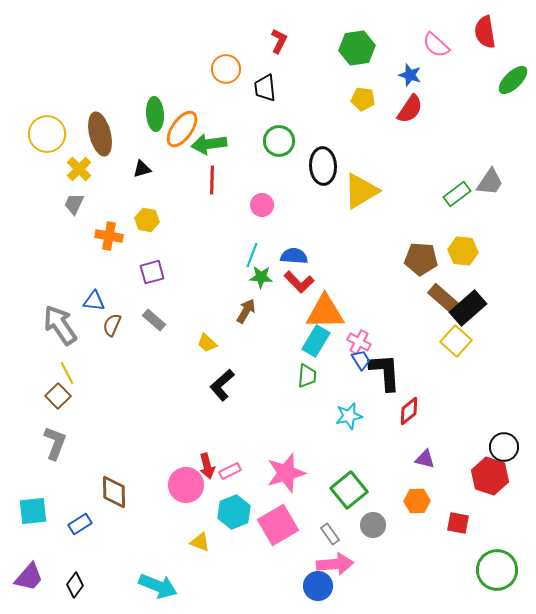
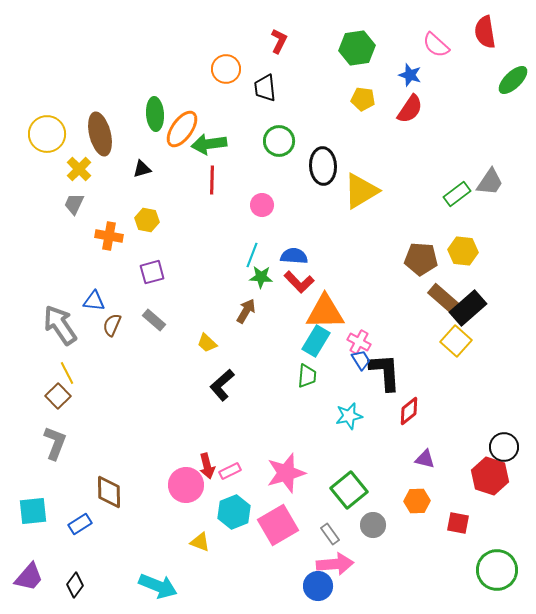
brown diamond at (114, 492): moved 5 px left
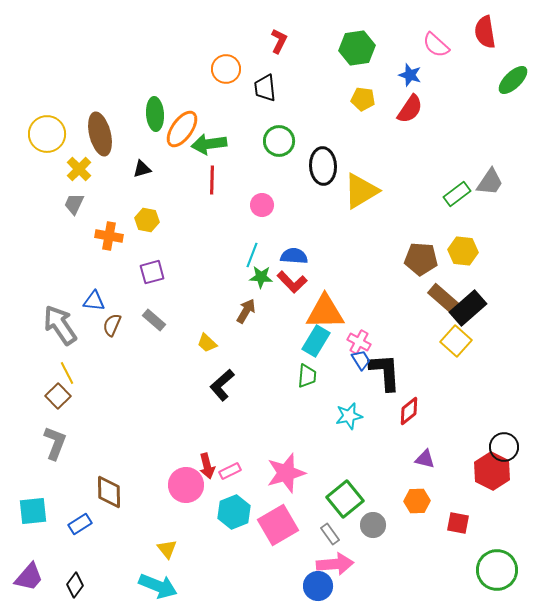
red L-shape at (299, 282): moved 7 px left
red hexagon at (490, 476): moved 2 px right, 5 px up; rotated 9 degrees clockwise
green square at (349, 490): moved 4 px left, 9 px down
yellow triangle at (200, 542): moved 33 px left, 7 px down; rotated 30 degrees clockwise
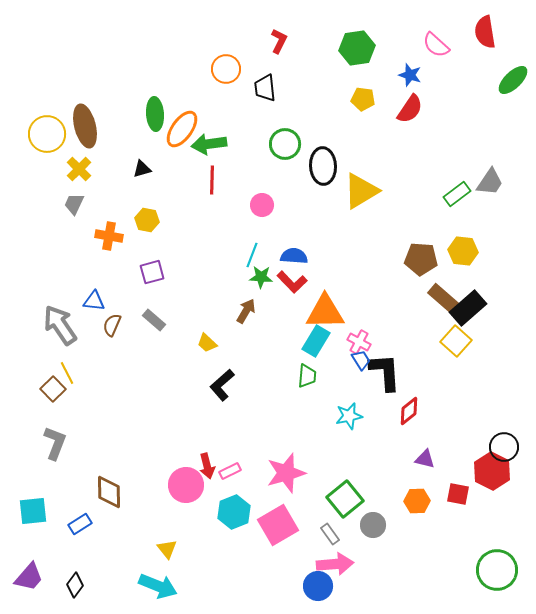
brown ellipse at (100, 134): moved 15 px left, 8 px up
green circle at (279, 141): moved 6 px right, 3 px down
brown square at (58, 396): moved 5 px left, 7 px up
red square at (458, 523): moved 29 px up
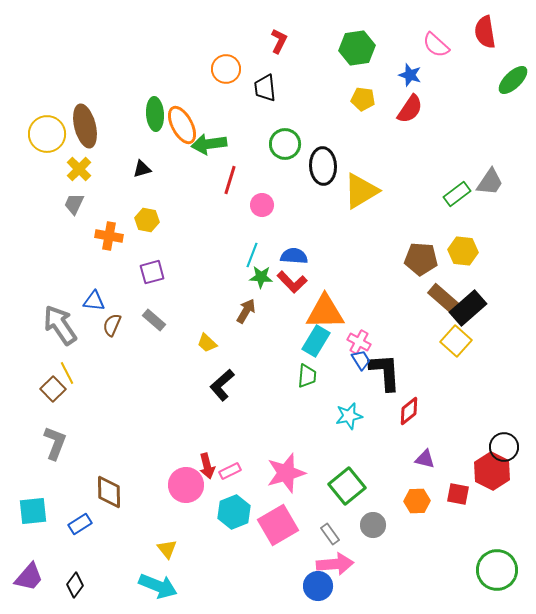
orange ellipse at (182, 129): moved 4 px up; rotated 63 degrees counterclockwise
red line at (212, 180): moved 18 px right; rotated 16 degrees clockwise
green square at (345, 499): moved 2 px right, 13 px up
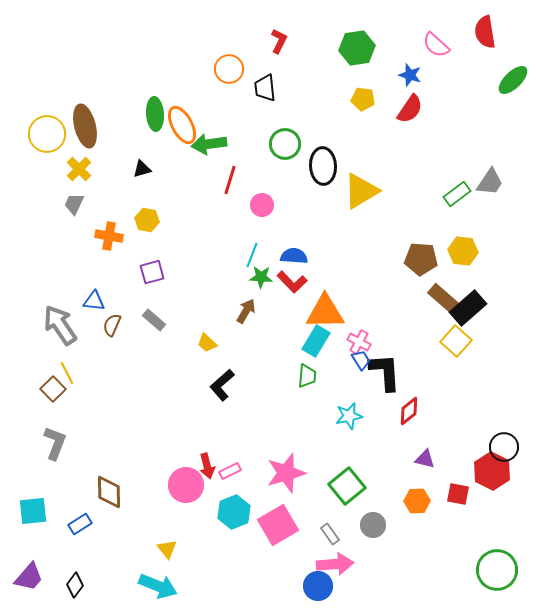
orange circle at (226, 69): moved 3 px right
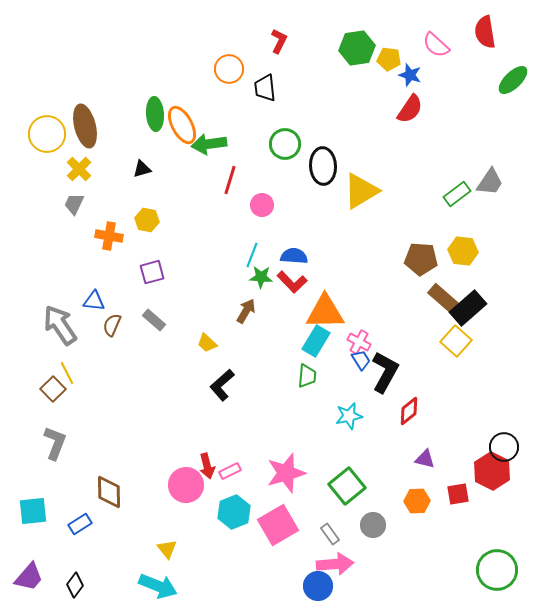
yellow pentagon at (363, 99): moved 26 px right, 40 px up
black L-shape at (385, 372): rotated 33 degrees clockwise
red square at (458, 494): rotated 20 degrees counterclockwise
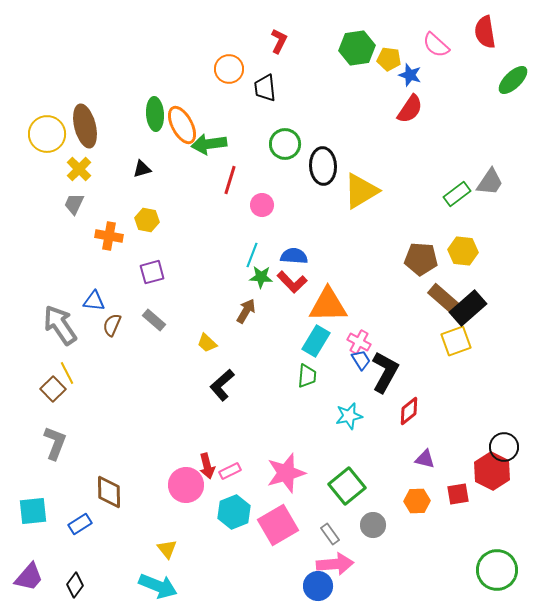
orange triangle at (325, 312): moved 3 px right, 7 px up
yellow square at (456, 341): rotated 28 degrees clockwise
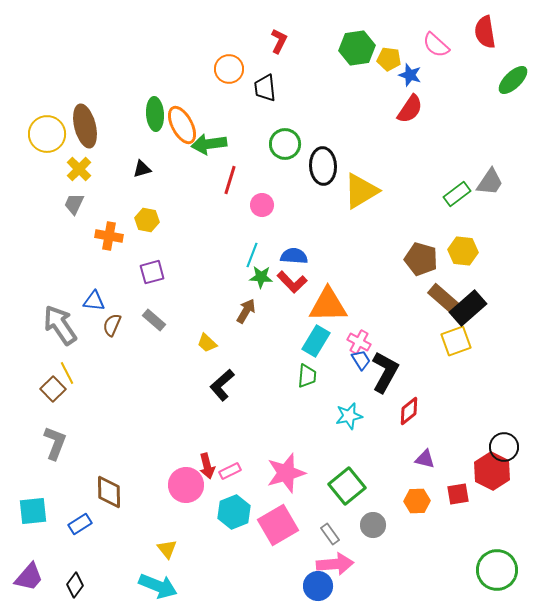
brown pentagon at (421, 259): rotated 12 degrees clockwise
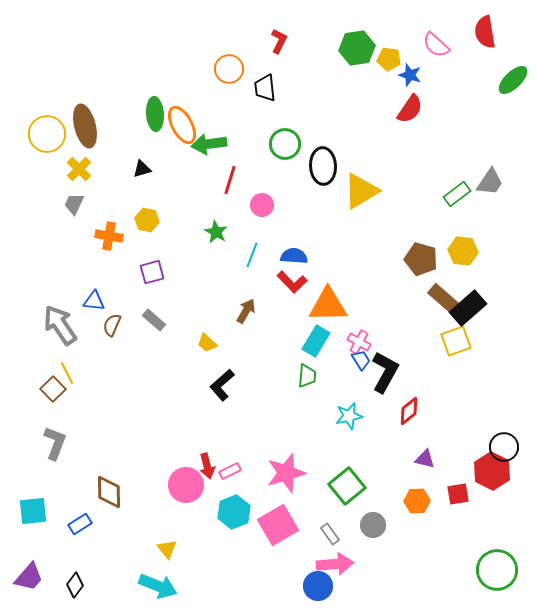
green star at (261, 277): moved 45 px left, 45 px up; rotated 25 degrees clockwise
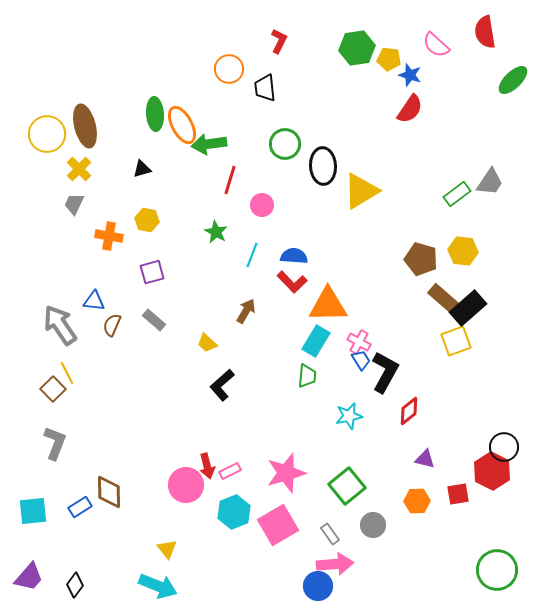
blue rectangle at (80, 524): moved 17 px up
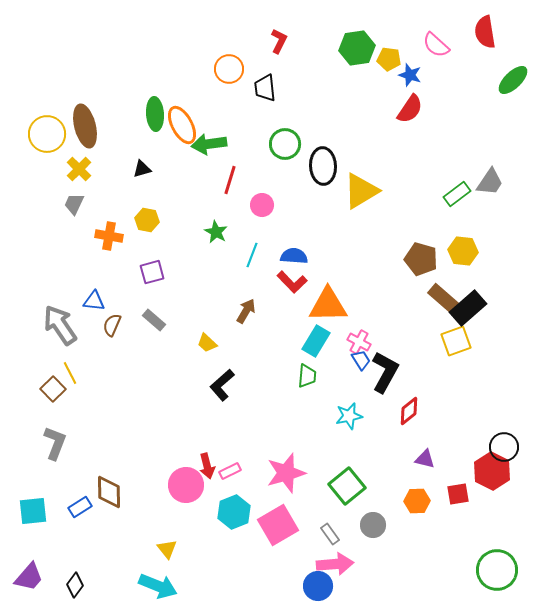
yellow line at (67, 373): moved 3 px right
